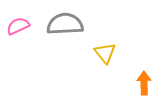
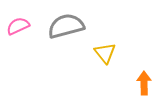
gray semicircle: moved 1 px right, 2 px down; rotated 12 degrees counterclockwise
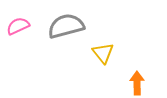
yellow triangle: moved 2 px left
orange arrow: moved 7 px left
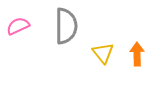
gray semicircle: rotated 105 degrees clockwise
orange arrow: moved 29 px up
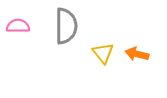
pink semicircle: rotated 25 degrees clockwise
orange arrow: rotated 75 degrees counterclockwise
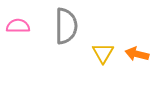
yellow triangle: rotated 10 degrees clockwise
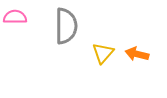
pink semicircle: moved 3 px left, 9 px up
yellow triangle: rotated 10 degrees clockwise
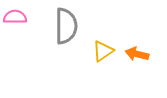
yellow triangle: moved 2 px up; rotated 15 degrees clockwise
